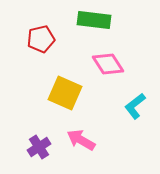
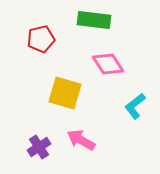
yellow square: rotated 8 degrees counterclockwise
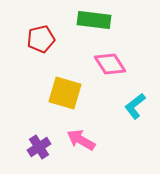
pink diamond: moved 2 px right
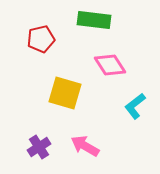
pink diamond: moved 1 px down
pink arrow: moved 4 px right, 6 px down
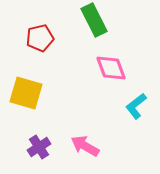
green rectangle: rotated 56 degrees clockwise
red pentagon: moved 1 px left, 1 px up
pink diamond: moved 1 px right, 3 px down; rotated 12 degrees clockwise
yellow square: moved 39 px left
cyan L-shape: moved 1 px right
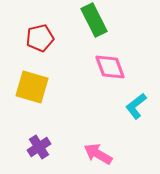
pink diamond: moved 1 px left, 1 px up
yellow square: moved 6 px right, 6 px up
pink arrow: moved 13 px right, 8 px down
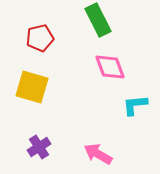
green rectangle: moved 4 px right
cyan L-shape: moved 1 px left, 1 px up; rotated 32 degrees clockwise
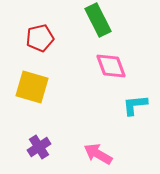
pink diamond: moved 1 px right, 1 px up
